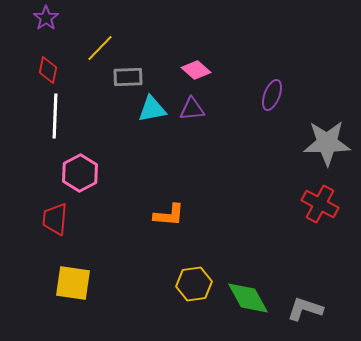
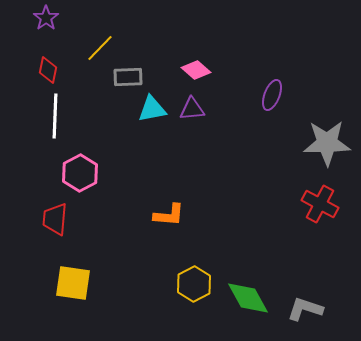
yellow hexagon: rotated 20 degrees counterclockwise
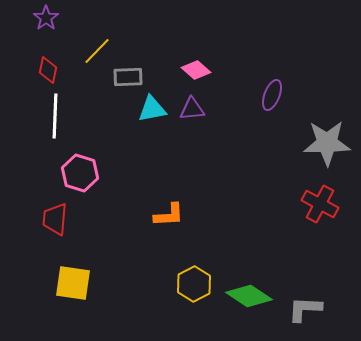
yellow line: moved 3 px left, 3 px down
pink hexagon: rotated 15 degrees counterclockwise
orange L-shape: rotated 8 degrees counterclockwise
green diamond: moved 1 px right, 2 px up; rotated 27 degrees counterclockwise
gray L-shape: rotated 15 degrees counterclockwise
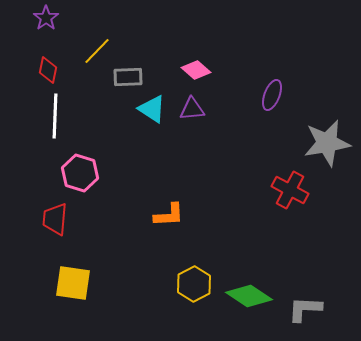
cyan triangle: rotated 44 degrees clockwise
gray star: rotated 9 degrees counterclockwise
red cross: moved 30 px left, 14 px up
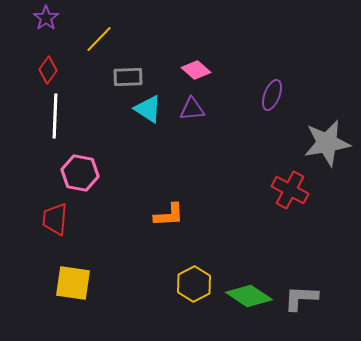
yellow line: moved 2 px right, 12 px up
red diamond: rotated 24 degrees clockwise
cyan triangle: moved 4 px left
pink hexagon: rotated 6 degrees counterclockwise
gray L-shape: moved 4 px left, 11 px up
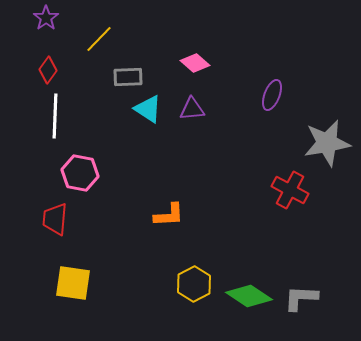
pink diamond: moved 1 px left, 7 px up
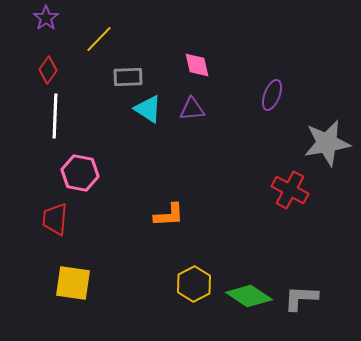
pink diamond: moved 2 px right, 2 px down; rotated 36 degrees clockwise
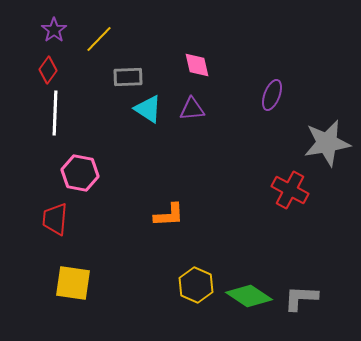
purple star: moved 8 px right, 12 px down
white line: moved 3 px up
yellow hexagon: moved 2 px right, 1 px down; rotated 8 degrees counterclockwise
